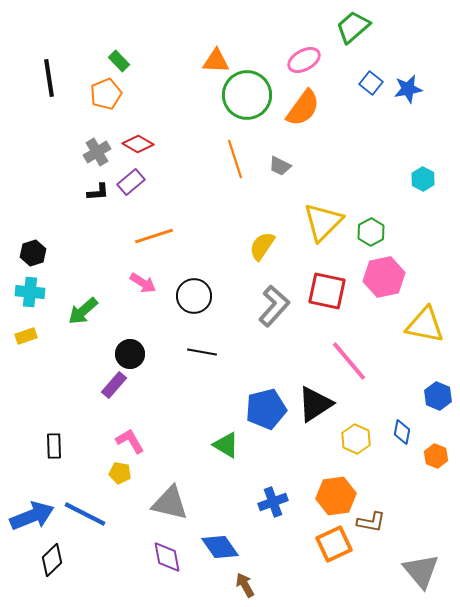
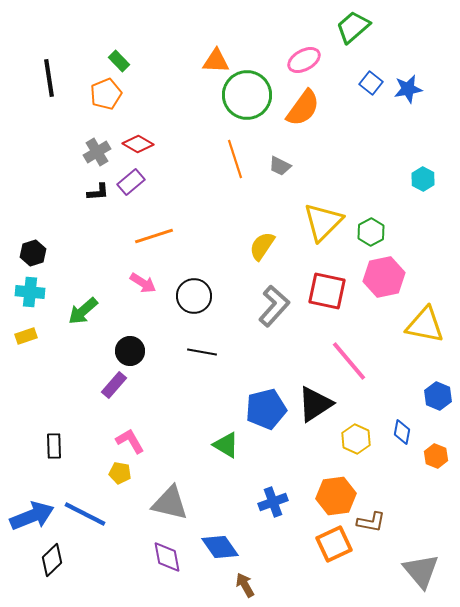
black circle at (130, 354): moved 3 px up
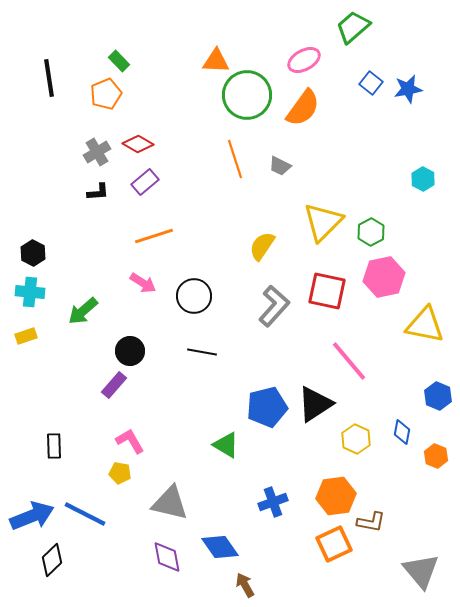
purple rectangle at (131, 182): moved 14 px right
black hexagon at (33, 253): rotated 15 degrees counterclockwise
blue pentagon at (266, 409): moved 1 px right, 2 px up
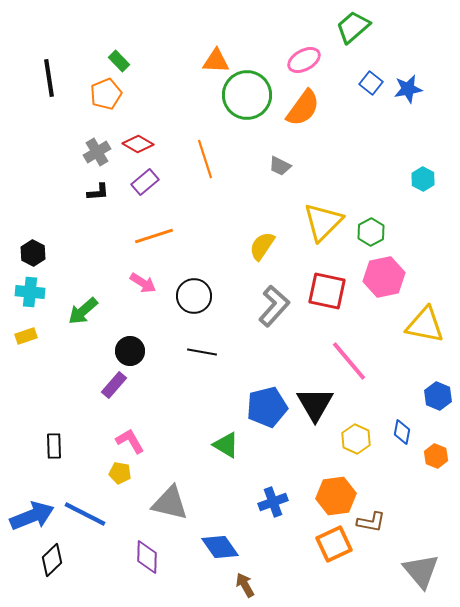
orange line at (235, 159): moved 30 px left
black triangle at (315, 404): rotated 27 degrees counterclockwise
purple diamond at (167, 557): moved 20 px left; rotated 12 degrees clockwise
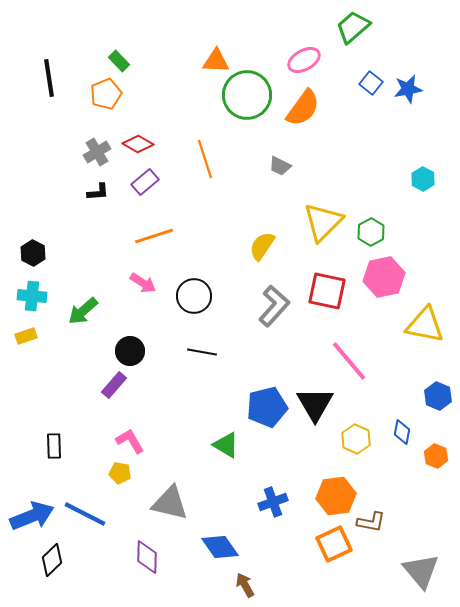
cyan cross at (30, 292): moved 2 px right, 4 px down
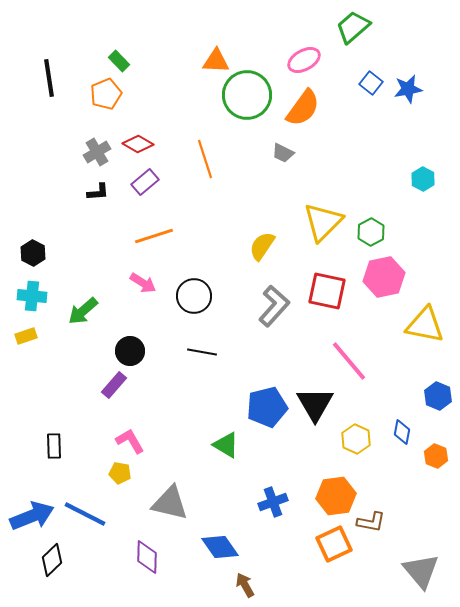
gray trapezoid at (280, 166): moved 3 px right, 13 px up
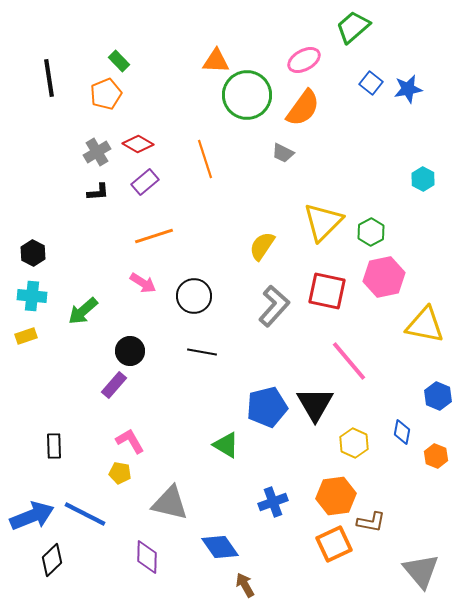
yellow hexagon at (356, 439): moved 2 px left, 4 px down
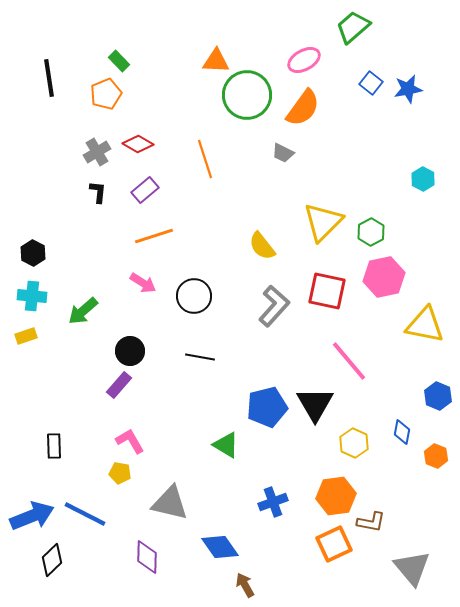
purple rectangle at (145, 182): moved 8 px down
black L-shape at (98, 192): rotated 80 degrees counterclockwise
yellow semicircle at (262, 246): rotated 72 degrees counterclockwise
black line at (202, 352): moved 2 px left, 5 px down
purple rectangle at (114, 385): moved 5 px right
gray triangle at (421, 571): moved 9 px left, 3 px up
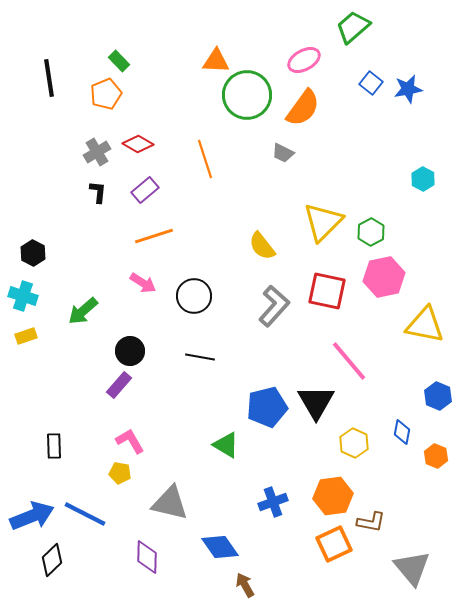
cyan cross at (32, 296): moved 9 px left; rotated 12 degrees clockwise
black triangle at (315, 404): moved 1 px right, 2 px up
orange hexagon at (336, 496): moved 3 px left
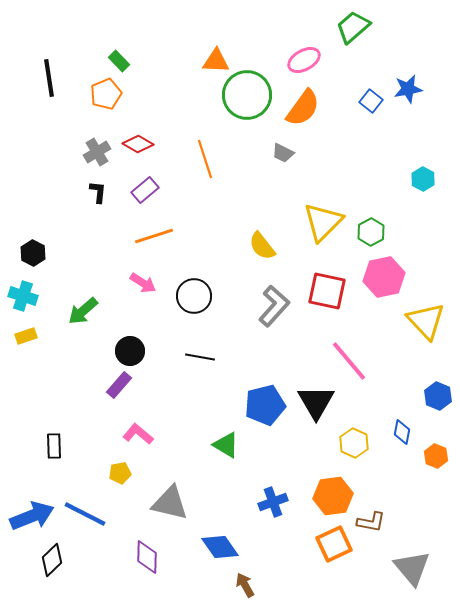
blue square at (371, 83): moved 18 px down
yellow triangle at (425, 325): moved 1 px right, 4 px up; rotated 36 degrees clockwise
blue pentagon at (267, 407): moved 2 px left, 2 px up
pink L-shape at (130, 441): moved 8 px right, 7 px up; rotated 20 degrees counterclockwise
yellow pentagon at (120, 473): rotated 20 degrees counterclockwise
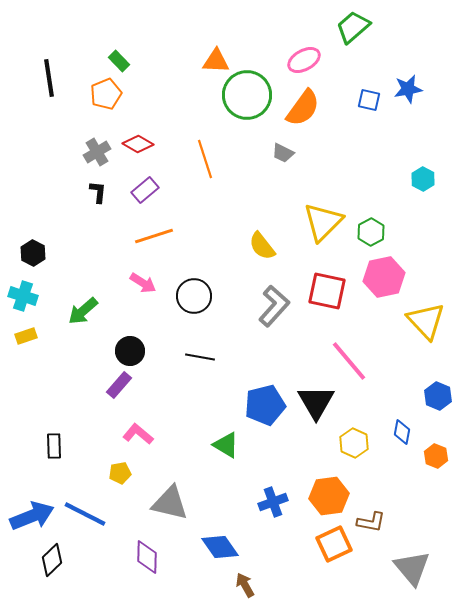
blue square at (371, 101): moved 2 px left, 1 px up; rotated 25 degrees counterclockwise
orange hexagon at (333, 496): moved 4 px left
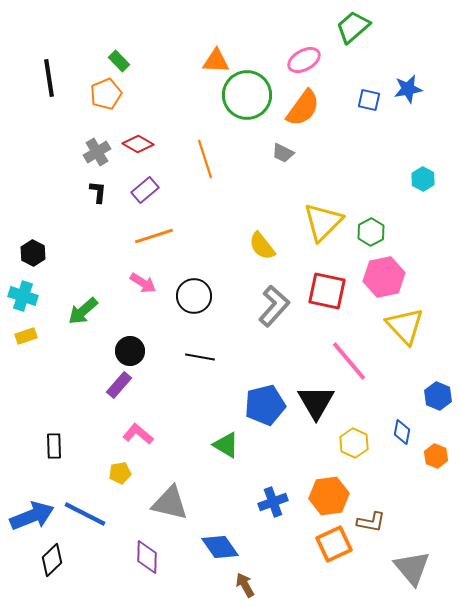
yellow triangle at (426, 321): moved 21 px left, 5 px down
